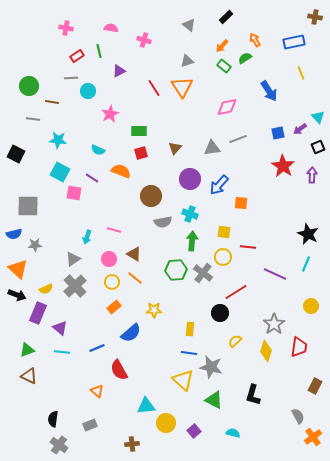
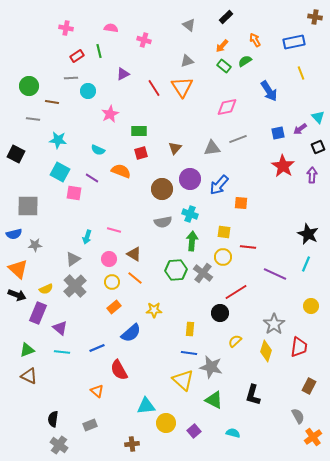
green semicircle at (245, 58): moved 3 px down
purple triangle at (119, 71): moved 4 px right, 3 px down
brown circle at (151, 196): moved 11 px right, 7 px up
brown rectangle at (315, 386): moved 6 px left
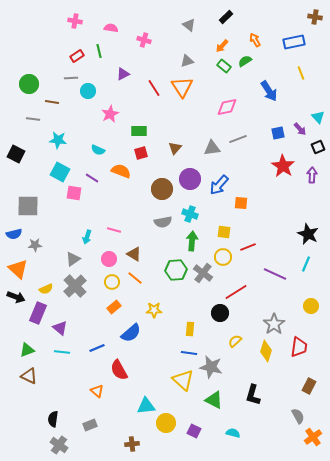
pink cross at (66, 28): moved 9 px right, 7 px up
green circle at (29, 86): moved 2 px up
purple arrow at (300, 129): rotated 96 degrees counterclockwise
red line at (248, 247): rotated 28 degrees counterclockwise
black arrow at (17, 295): moved 1 px left, 2 px down
purple square at (194, 431): rotated 24 degrees counterclockwise
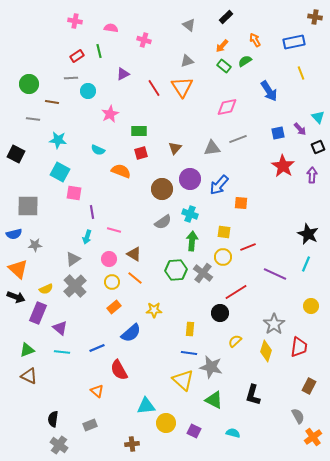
purple line at (92, 178): moved 34 px down; rotated 48 degrees clockwise
gray semicircle at (163, 222): rotated 24 degrees counterclockwise
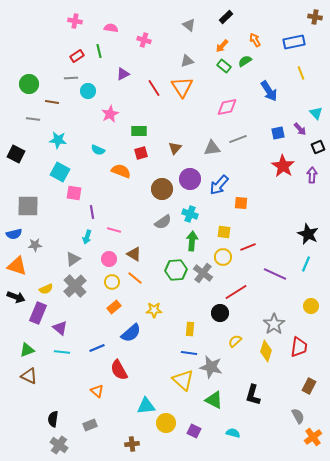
cyan triangle at (318, 117): moved 2 px left, 4 px up
orange triangle at (18, 269): moved 1 px left, 3 px up; rotated 25 degrees counterclockwise
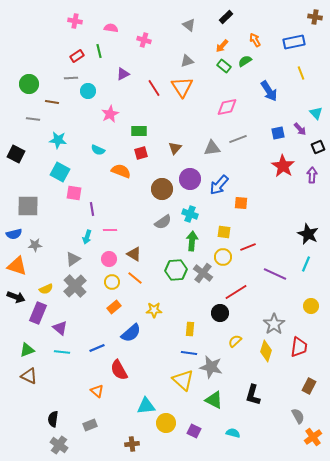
purple line at (92, 212): moved 3 px up
pink line at (114, 230): moved 4 px left; rotated 16 degrees counterclockwise
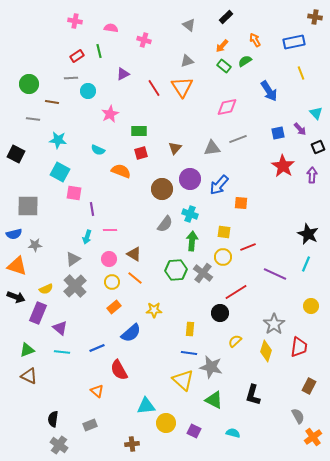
gray semicircle at (163, 222): moved 2 px right, 2 px down; rotated 18 degrees counterclockwise
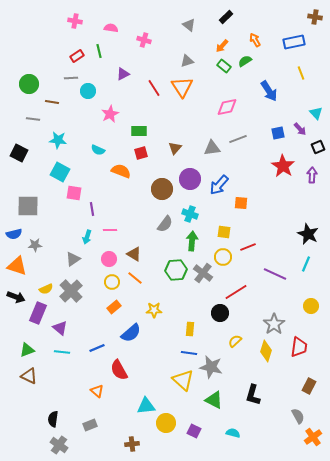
black square at (16, 154): moved 3 px right, 1 px up
gray cross at (75, 286): moved 4 px left, 5 px down
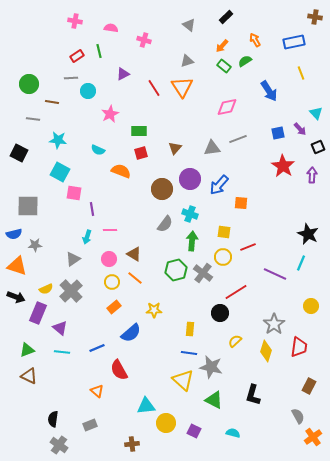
cyan line at (306, 264): moved 5 px left, 1 px up
green hexagon at (176, 270): rotated 10 degrees counterclockwise
